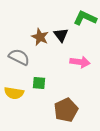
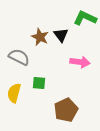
yellow semicircle: rotated 96 degrees clockwise
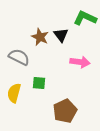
brown pentagon: moved 1 px left, 1 px down
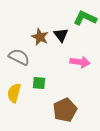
brown pentagon: moved 1 px up
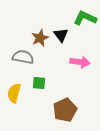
brown star: moved 1 px down; rotated 24 degrees clockwise
gray semicircle: moved 4 px right; rotated 15 degrees counterclockwise
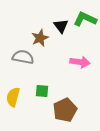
green L-shape: moved 1 px down
black triangle: moved 9 px up
green square: moved 3 px right, 8 px down
yellow semicircle: moved 1 px left, 4 px down
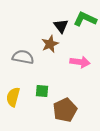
brown star: moved 10 px right, 6 px down
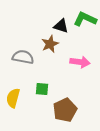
black triangle: rotated 35 degrees counterclockwise
green square: moved 2 px up
yellow semicircle: moved 1 px down
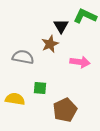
green L-shape: moved 3 px up
black triangle: rotated 42 degrees clockwise
green square: moved 2 px left, 1 px up
yellow semicircle: moved 2 px right, 1 px down; rotated 84 degrees clockwise
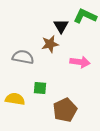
brown star: rotated 12 degrees clockwise
